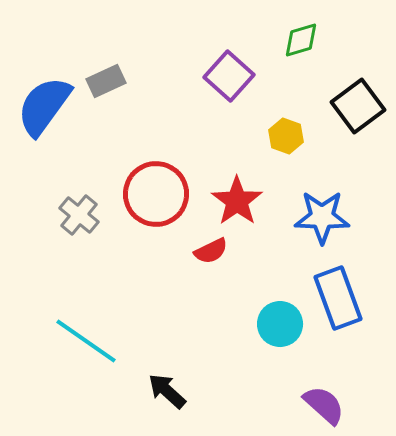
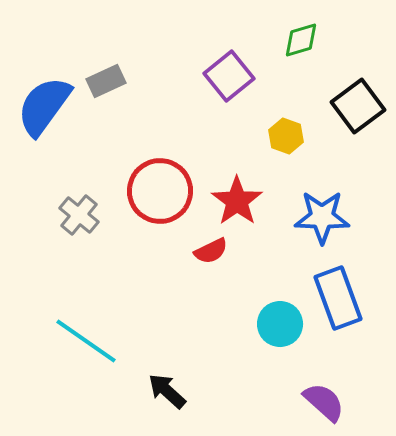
purple square: rotated 9 degrees clockwise
red circle: moved 4 px right, 3 px up
purple semicircle: moved 3 px up
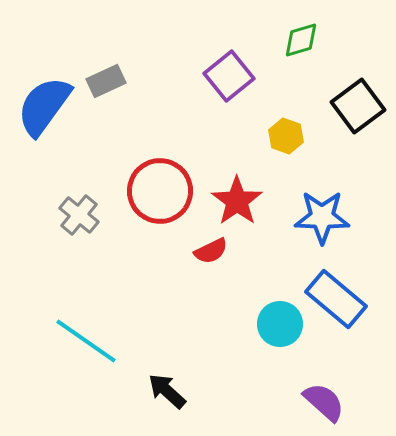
blue rectangle: moved 2 px left, 1 px down; rotated 30 degrees counterclockwise
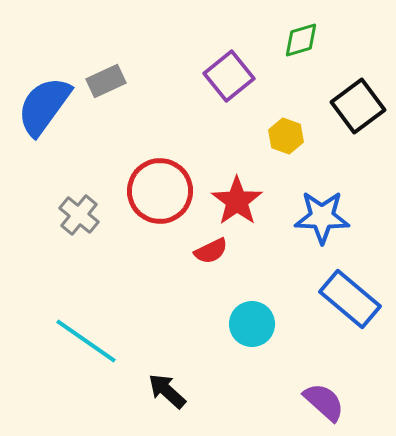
blue rectangle: moved 14 px right
cyan circle: moved 28 px left
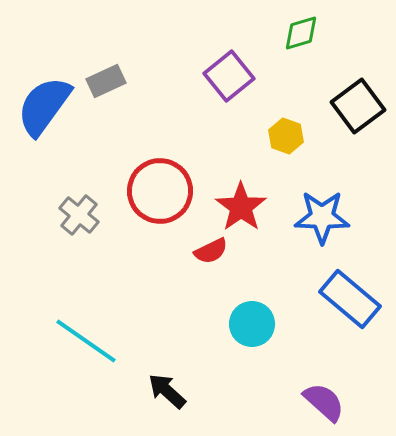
green diamond: moved 7 px up
red star: moved 4 px right, 6 px down
